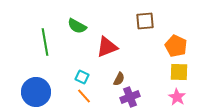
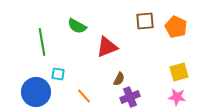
green line: moved 3 px left
orange pentagon: moved 19 px up
yellow square: rotated 18 degrees counterclockwise
cyan square: moved 24 px left, 3 px up; rotated 16 degrees counterclockwise
pink star: rotated 24 degrees counterclockwise
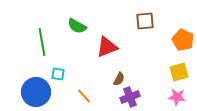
orange pentagon: moved 7 px right, 13 px down
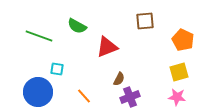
green line: moved 3 px left, 6 px up; rotated 60 degrees counterclockwise
cyan square: moved 1 px left, 5 px up
blue circle: moved 2 px right
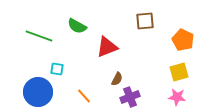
brown semicircle: moved 2 px left
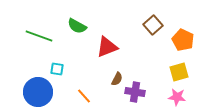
brown square: moved 8 px right, 4 px down; rotated 36 degrees counterclockwise
purple cross: moved 5 px right, 5 px up; rotated 30 degrees clockwise
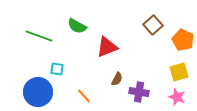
purple cross: moved 4 px right
pink star: rotated 12 degrees clockwise
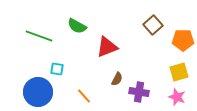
orange pentagon: rotated 25 degrees counterclockwise
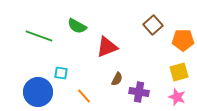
cyan square: moved 4 px right, 4 px down
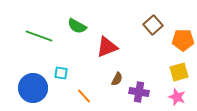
blue circle: moved 5 px left, 4 px up
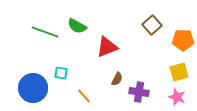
brown square: moved 1 px left
green line: moved 6 px right, 4 px up
